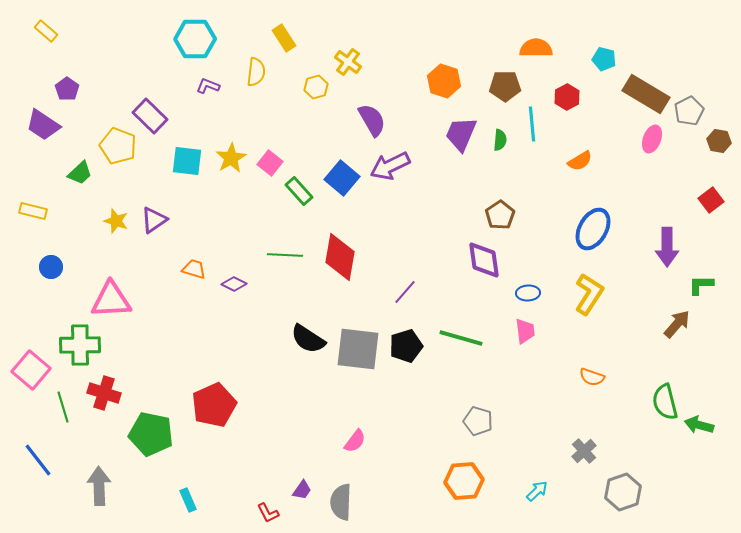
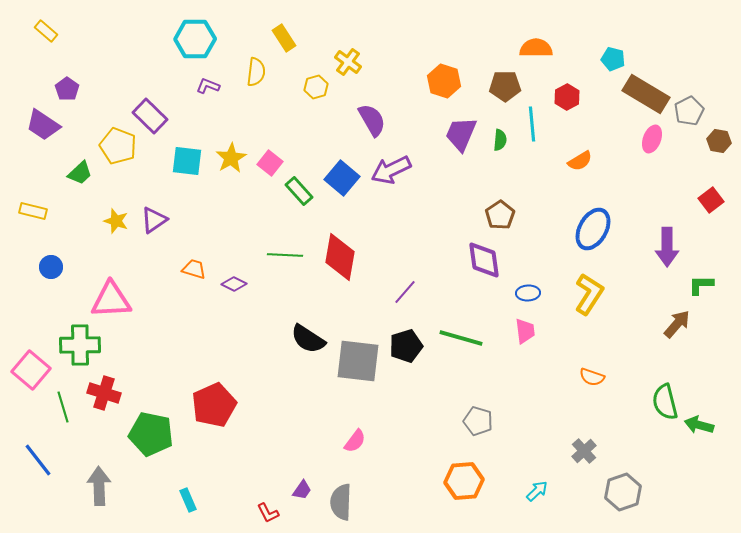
cyan pentagon at (604, 59): moved 9 px right
purple arrow at (390, 166): moved 1 px right, 4 px down
gray square at (358, 349): moved 12 px down
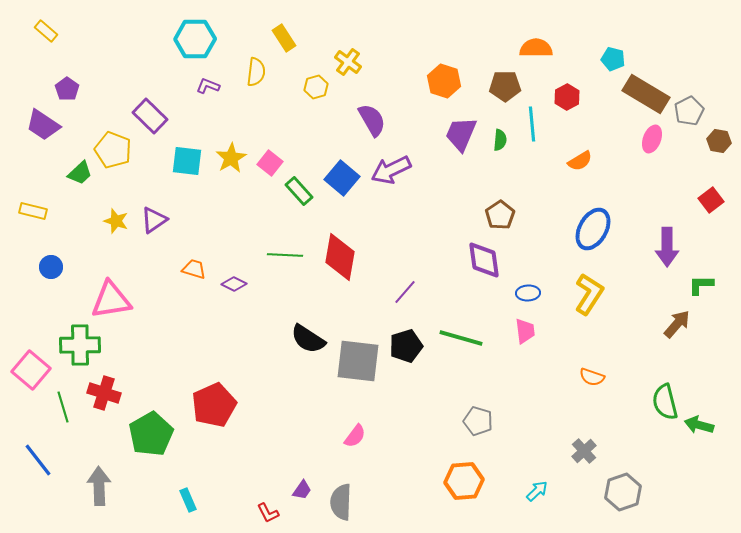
yellow pentagon at (118, 146): moved 5 px left, 4 px down
pink triangle at (111, 300): rotated 6 degrees counterclockwise
green pentagon at (151, 434): rotated 30 degrees clockwise
pink semicircle at (355, 441): moved 5 px up
